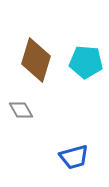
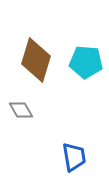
blue trapezoid: rotated 84 degrees counterclockwise
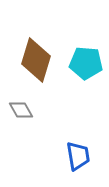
cyan pentagon: moved 1 px down
blue trapezoid: moved 4 px right, 1 px up
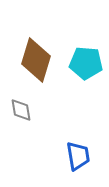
gray diamond: rotated 20 degrees clockwise
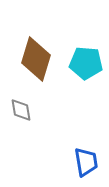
brown diamond: moved 1 px up
blue trapezoid: moved 8 px right, 6 px down
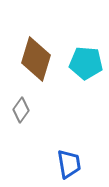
gray diamond: rotated 45 degrees clockwise
blue trapezoid: moved 17 px left, 2 px down
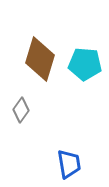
brown diamond: moved 4 px right
cyan pentagon: moved 1 px left, 1 px down
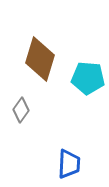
cyan pentagon: moved 3 px right, 14 px down
blue trapezoid: rotated 12 degrees clockwise
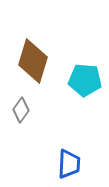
brown diamond: moved 7 px left, 2 px down
cyan pentagon: moved 3 px left, 2 px down
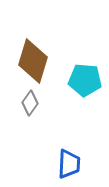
gray diamond: moved 9 px right, 7 px up
